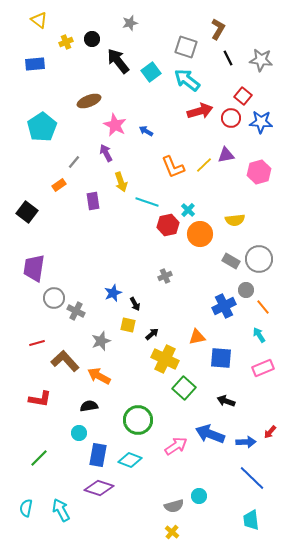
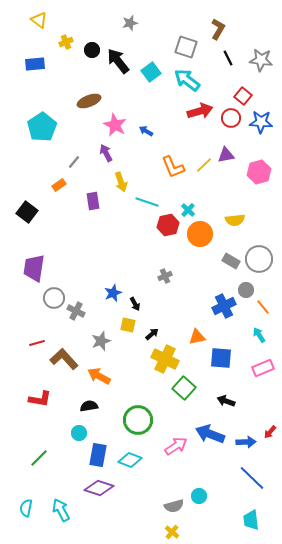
black circle at (92, 39): moved 11 px down
brown L-shape at (65, 361): moved 1 px left, 2 px up
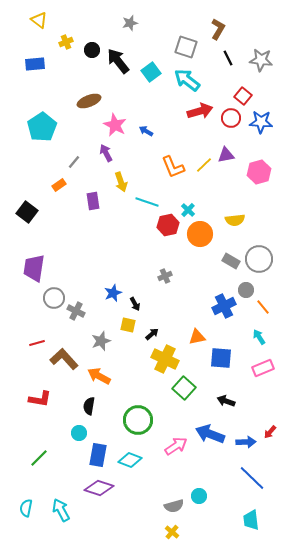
cyan arrow at (259, 335): moved 2 px down
black semicircle at (89, 406): rotated 72 degrees counterclockwise
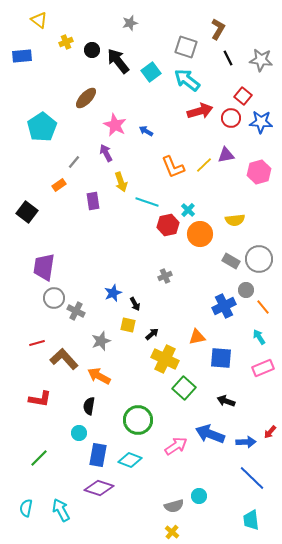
blue rectangle at (35, 64): moved 13 px left, 8 px up
brown ellipse at (89, 101): moved 3 px left, 3 px up; rotated 25 degrees counterclockwise
purple trapezoid at (34, 268): moved 10 px right, 1 px up
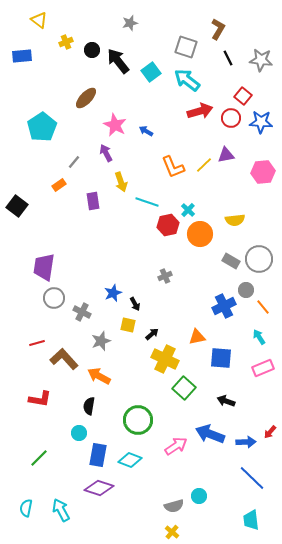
pink hexagon at (259, 172): moved 4 px right; rotated 10 degrees clockwise
black square at (27, 212): moved 10 px left, 6 px up
gray cross at (76, 311): moved 6 px right, 1 px down
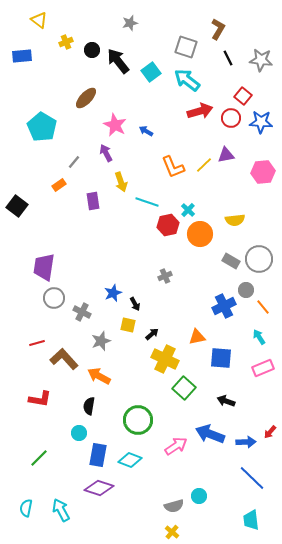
cyan pentagon at (42, 127): rotated 8 degrees counterclockwise
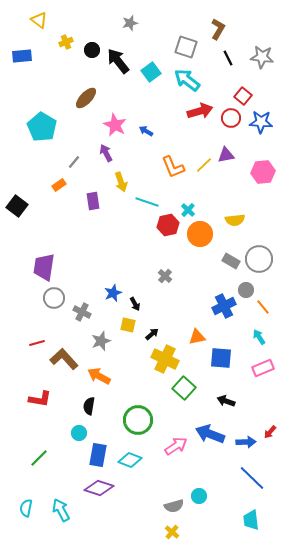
gray star at (261, 60): moved 1 px right, 3 px up
gray cross at (165, 276): rotated 24 degrees counterclockwise
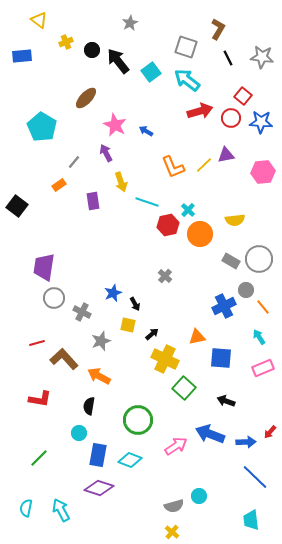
gray star at (130, 23): rotated 14 degrees counterclockwise
blue line at (252, 478): moved 3 px right, 1 px up
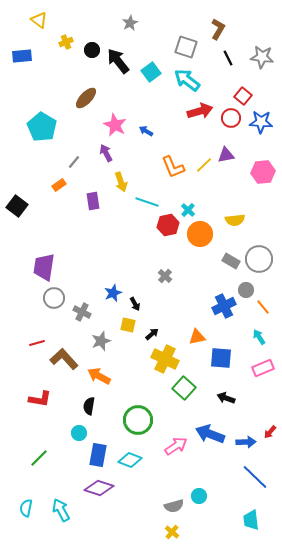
black arrow at (226, 401): moved 3 px up
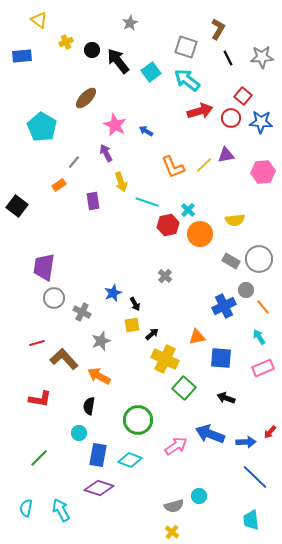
gray star at (262, 57): rotated 10 degrees counterclockwise
yellow square at (128, 325): moved 4 px right; rotated 21 degrees counterclockwise
